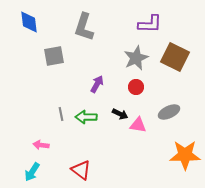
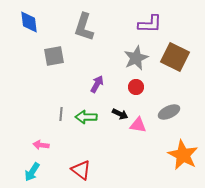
gray line: rotated 16 degrees clockwise
orange star: moved 2 px left; rotated 28 degrees clockwise
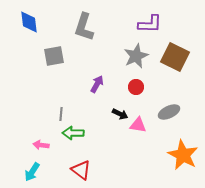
gray star: moved 2 px up
green arrow: moved 13 px left, 16 px down
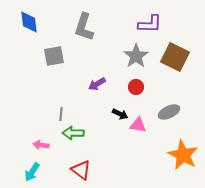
gray star: rotated 10 degrees counterclockwise
purple arrow: rotated 150 degrees counterclockwise
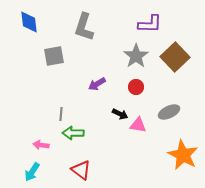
brown square: rotated 20 degrees clockwise
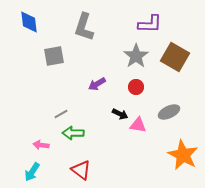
brown square: rotated 16 degrees counterclockwise
gray line: rotated 56 degrees clockwise
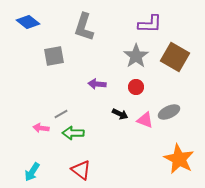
blue diamond: moved 1 px left; rotated 45 degrees counterclockwise
purple arrow: rotated 36 degrees clockwise
pink triangle: moved 7 px right, 5 px up; rotated 12 degrees clockwise
pink arrow: moved 17 px up
orange star: moved 4 px left, 4 px down
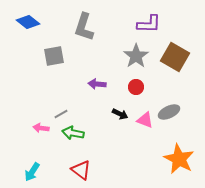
purple L-shape: moved 1 px left
green arrow: rotated 10 degrees clockwise
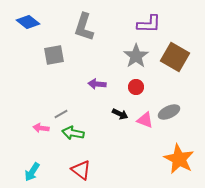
gray square: moved 1 px up
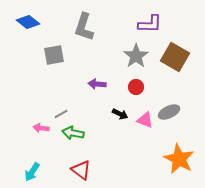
purple L-shape: moved 1 px right
